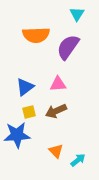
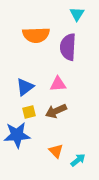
purple semicircle: rotated 32 degrees counterclockwise
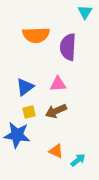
cyan triangle: moved 8 px right, 2 px up
blue star: rotated 12 degrees clockwise
orange triangle: rotated 21 degrees counterclockwise
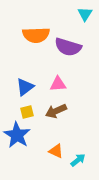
cyan triangle: moved 2 px down
purple semicircle: rotated 76 degrees counterclockwise
yellow square: moved 2 px left
blue star: rotated 24 degrees clockwise
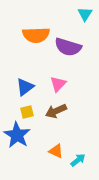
pink triangle: rotated 42 degrees counterclockwise
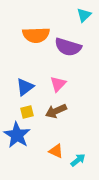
cyan triangle: moved 1 px left, 1 px down; rotated 14 degrees clockwise
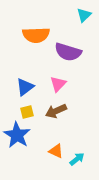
purple semicircle: moved 5 px down
cyan arrow: moved 1 px left, 1 px up
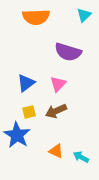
orange semicircle: moved 18 px up
blue triangle: moved 1 px right, 4 px up
yellow square: moved 2 px right
cyan arrow: moved 4 px right, 2 px up; rotated 112 degrees counterclockwise
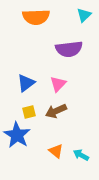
purple semicircle: moved 1 px right, 3 px up; rotated 24 degrees counterclockwise
orange triangle: rotated 14 degrees clockwise
cyan arrow: moved 2 px up
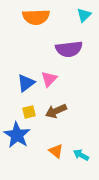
pink triangle: moved 9 px left, 5 px up
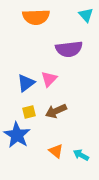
cyan triangle: moved 2 px right; rotated 28 degrees counterclockwise
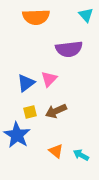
yellow square: moved 1 px right
